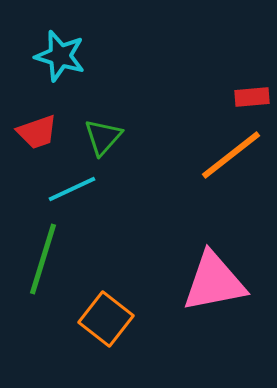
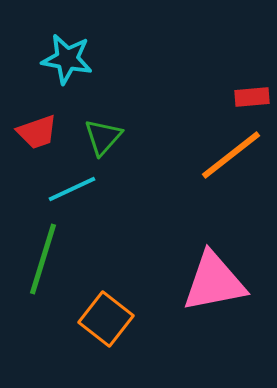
cyan star: moved 7 px right, 3 px down; rotated 6 degrees counterclockwise
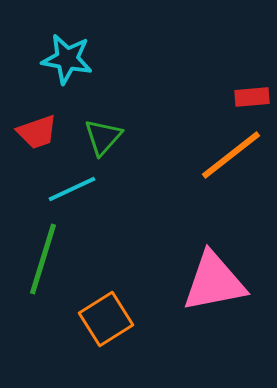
orange square: rotated 20 degrees clockwise
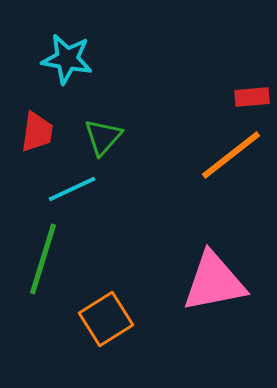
red trapezoid: rotated 63 degrees counterclockwise
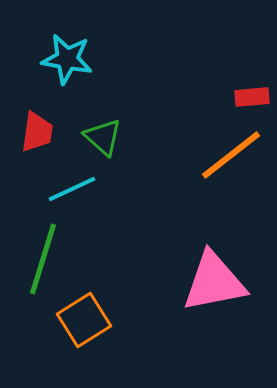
green triangle: rotated 30 degrees counterclockwise
orange square: moved 22 px left, 1 px down
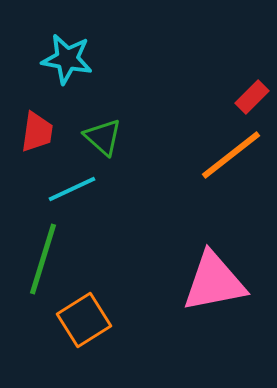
red rectangle: rotated 40 degrees counterclockwise
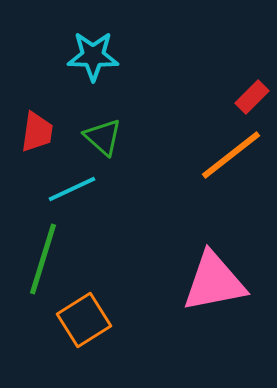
cyan star: moved 26 px right, 3 px up; rotated 9 degrees counterclockwise
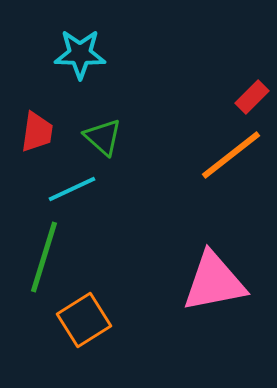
cyan star: moved 13 px left, 2 px up
green line: moved 1 px right, 2 px up
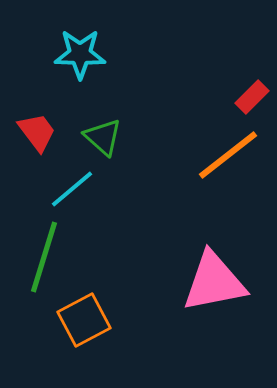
red trapezoid: rotated 45 degrees counterclockwise
orange line: moved 3 px left
cyan line: rotated 15 degrees counterclockwise
orange square: rotated 4 degrees clockwise
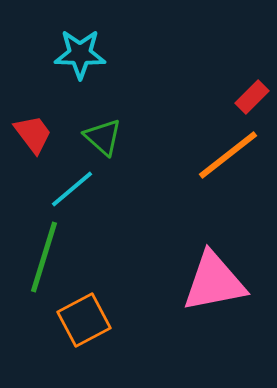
red trapezoid: moved 4 px left, 2 px down
